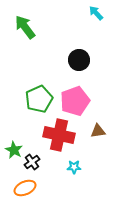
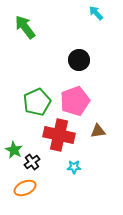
green pentagon: moved 2 px left, 3 px down
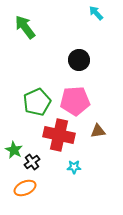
pink pentagon: rotated 16 degrees clockwise
